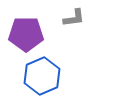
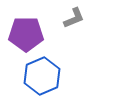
gray L-shape: rotated 15 degrees counterclockwise
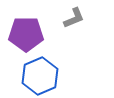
blue hexagon: moved 2 px left
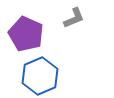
purple pentagon: rotated 24 degrees clockwise
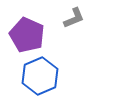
purple pentagon: moved 1 px right, 1 px down
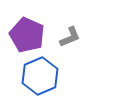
gray L-shape: moved 4 px left, 19 px down
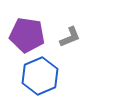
purple pentagon: rotated 16 degrees counterclockwise
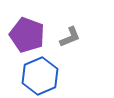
purple pentagon: rotated 12 degrees clockwise
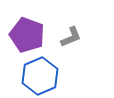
gray L-shape: moved 1 px right
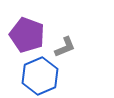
gray L-shape: moved 6 px left, 10 px down
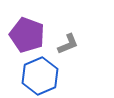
gray L-shape: moved 3 px right, 3 px up
